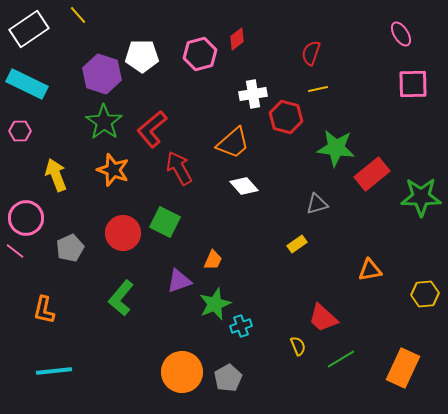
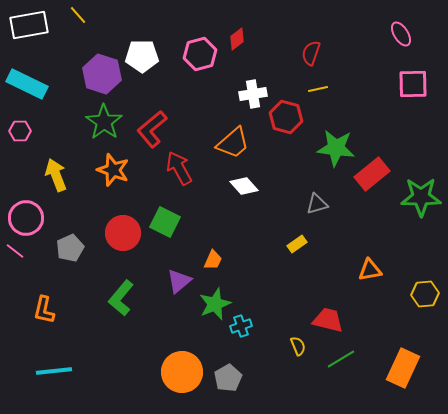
white rectangle at (29, 29): moved 4 px up; rotated 24 degrees clockwise
purple triangle at (179, 281): rotated 20 degrees counterclockwise
red trapezoid at (323, 318): moved 5 px right, 2 px down; rotated 152 degrees clockwise
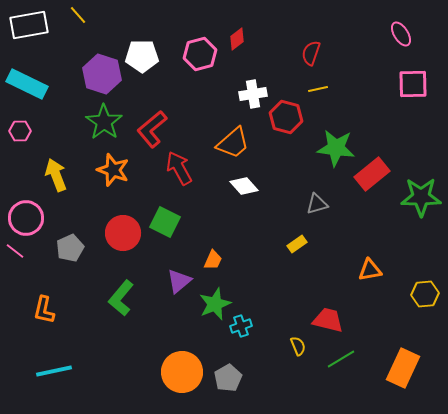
cyan line at (54, 371): rotated 6 degrees counterclockwise
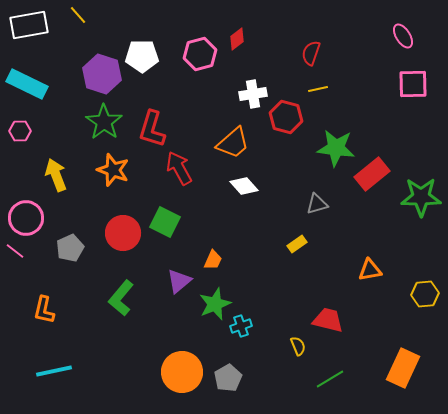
pink ellipse at (401, 34): moved 2 px right, 2 px down
red L-shape at (152, 129): rotated 33 degrees counterclockwise
green line at (341, 359): moved 11 px left, 20 px down
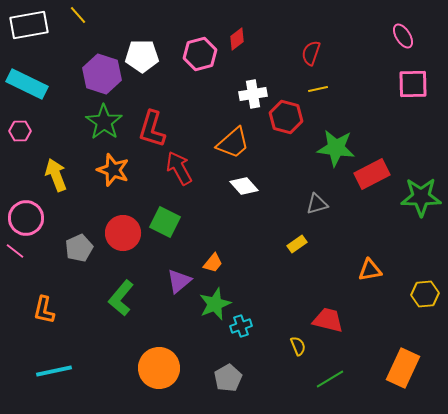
red rectangle at (372, 174): rotated 12 degrees clockwise
gray pentagon at (70, 248): moved 9 px right
orange trapezoid at (213, 260): moved 3 px down; rotated 15 degrees clockwise
orange circle at (182, 372): moved 23 px left, 4 px up
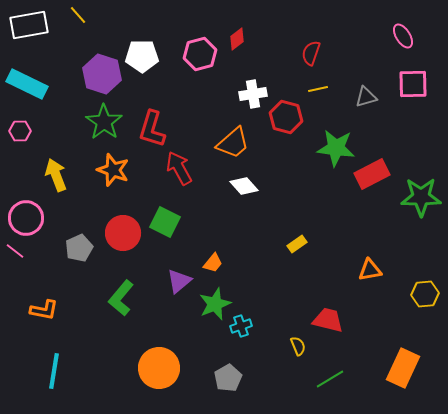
gray triangle at (317, 204): moved 49 px right, 107 px up
orange L-shape at (44, 310): rotated 92 degrees counterclockwise
cyan line at (54, 371): rotated 69 degrees counterclockwise
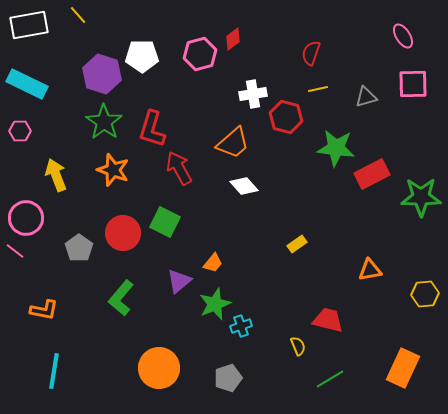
red diamond at (237, 39): moved 4 px left
gray pentagon at (79, 248): rotated 12 degrees counterclockwise
gray pentagon at (228, 378): rotated 12 degrees clockwise
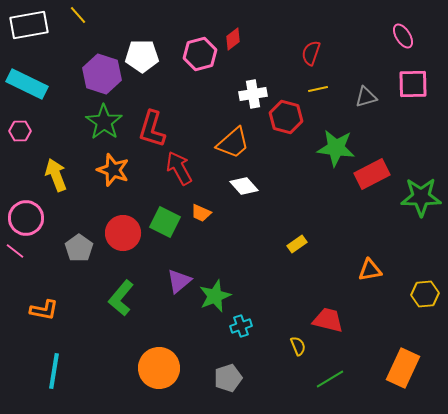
orange trapezoid at (213, 263): moved 12 px left, 50 px up; rotated 75 degrees clockwise
green star at (215, 304): moved 8 px up
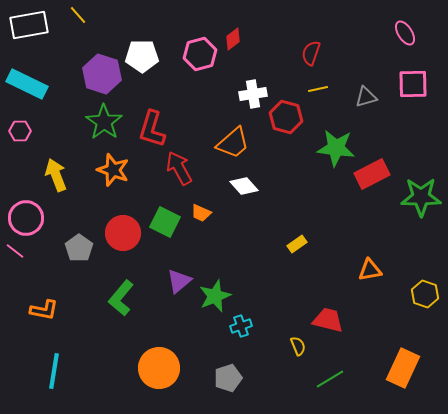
pink ellipse at (403, 36): moved 2 px right, 3 px up
yellow hexagon at (425, 294): rotated 24 degrees clockwise
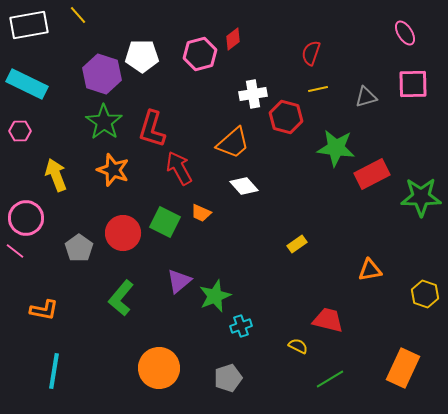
yellow semicircle at (298, 346): rotated 42 degrees counterclockwise
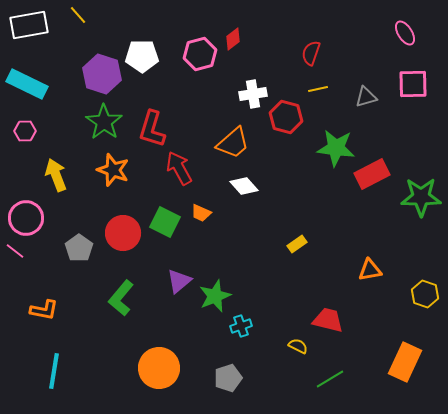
pink hexagon at (20, 131): moved 5 px right
orange rectangle at (403, 368): moved 2 px right, 6 px up
